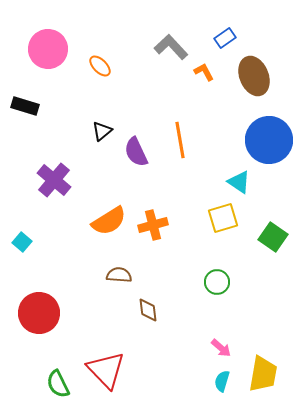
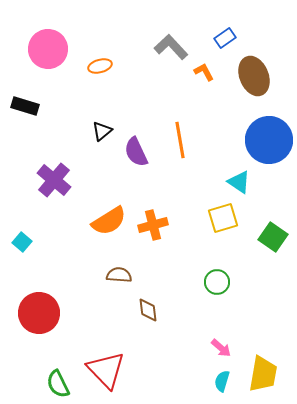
orange ellipse: rotated 60 degrees counterclockwise
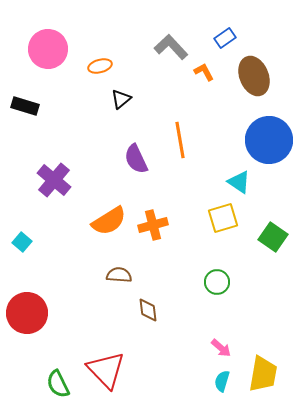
black triangle: moved 19 px right, 32 px up
purple semicircle: moved 7 px down
red circle: moved 12 px left
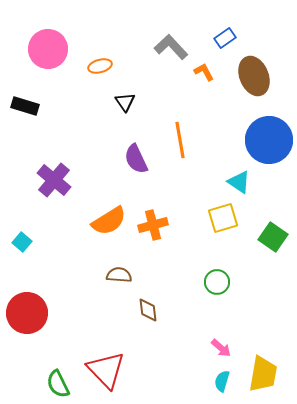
black triangle: moved 4 px right, 3 px down; rotated 25 degrees counterclockwise
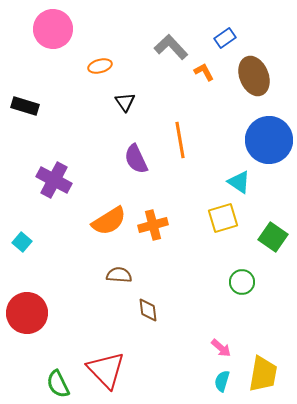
pink circle: moved 5 px right, 20 px up
purple cross: rotated 12 degrees counterclockwise
green circle: moved 25 px right
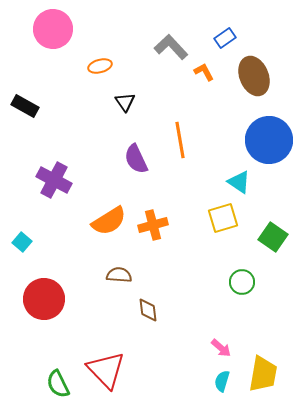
black rectangle: rotated 12 degrees clockwise
red circle: moved 17 px right, 14 px up
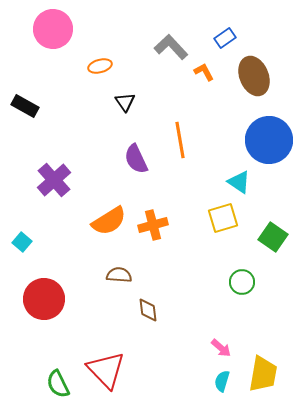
purple cross: rotated 20 degrees clockwise
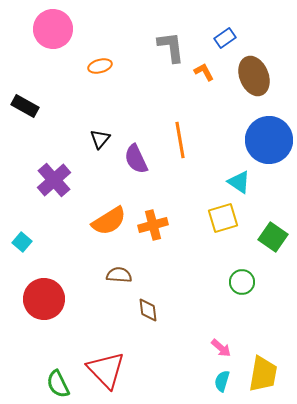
gray L-shape: rotated 36 degrees clockwise
black triangle: moved 25 px left, 37 px down; rotated 15 degrees clockwise
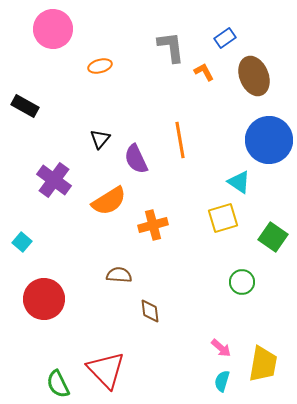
purple cross: rotated 12 degrees counterclockwise
orange semicircle: moved 20 px up
brown diamond: moved 2 px right, 1 px down
yellow trapezoid: moved 10 px up
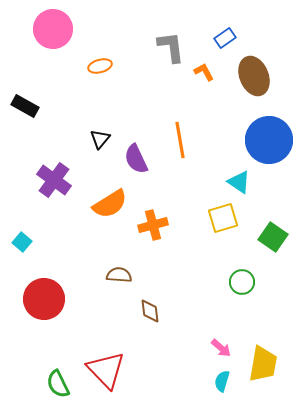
orange semicircle: moved 1 px right, 3 px down
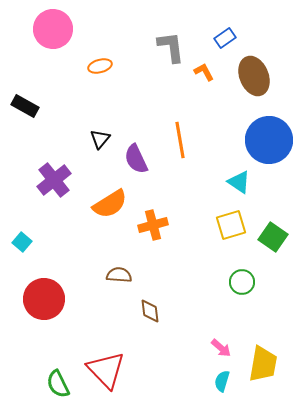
purple cross: rotated 16 degrees clockwise
yellow square: moved 8 px right, 7 px down
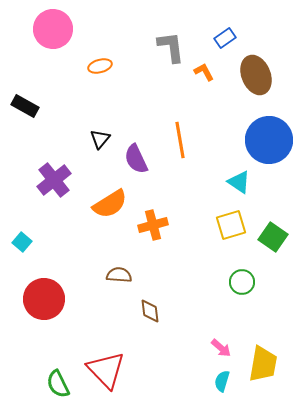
brown ellipse: moved 2 px right, 1 px up
